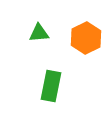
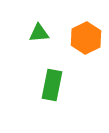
green rectangle: moved 1 px right, 1 px up
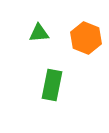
orange hexagon: rotated 12 degrees counterclockwise
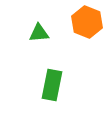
orange hexagon: moved 1 px right, 16 px up
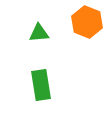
green rectangle: moved 11 px left; rotated 20 degrees counterclockwise
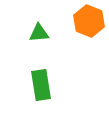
orange hexagon: moved 2 px right, 1 px up
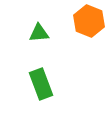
green rectangle: moved 1 px up; rotated 12 degrees counterclockwise
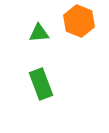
orange hexagon: moved 10 px left
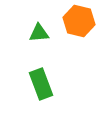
orange hexagon: rotated 8 degrees counterclockwise
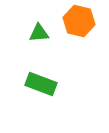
green rectangle: rotated 48 degrees counterclockwise
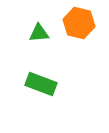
orange hexagon: moved 2 px down
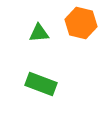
orange hexagon: moved 2 px right
